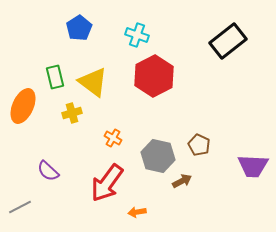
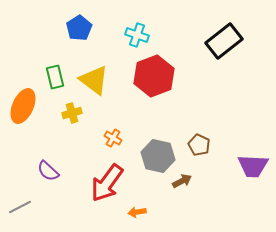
black rectangle: moved 4 px left
red hexagon: rotated 6 degrees clockwise
yellow triangle: moved 1 px right, 2 px up
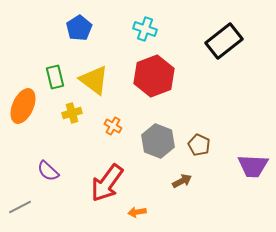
cyan cross: moved 8 px right, 6 px up
orange cross: moved 12 px up
gray hexagon: moved 15 px up; rotated 8 degrees clockwise
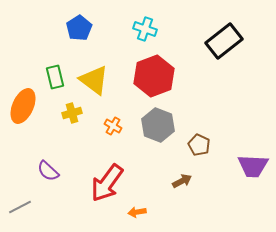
gray hexagon: moved 16 px up
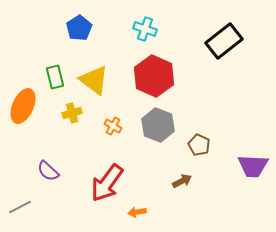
red hexagon: rotated 15 degrees counterclockwise
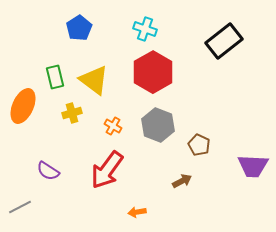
red hexagon: moved 1 px left, 4 px up; rotated 6 degrees clockwise
purple semicircle: rotated 10 degrees counterclockwise
red arrow: moved 13 px up
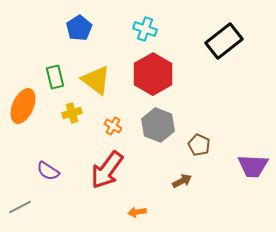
red hexagon: moved 2 px down
yellow triangle: moved 2 px right
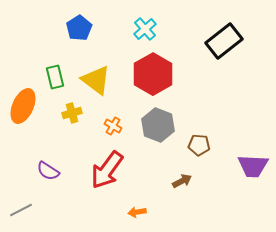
cyan cross: rotated 30 degrees clockwise
brown pentagon: rotated 20 degrees counterclockwise
gray line: moved 1 px right, 3 px down
